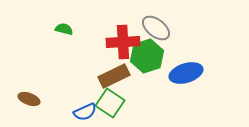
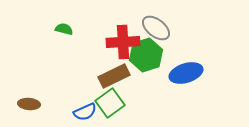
green hexagon: moved 1 px left, 1 px up
brown ellipse: moved 5 px down; rotated 15 degrees counterclockwise
green square: rotated 20 degrees clockwise
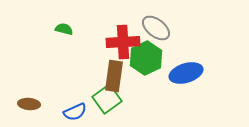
green hexagon: moved 3 px down; rotated 8 degrees counterclockwise
brown rectangle: rotated 56 degrees counterclockwise
green square: moved 3 px left, 4 px up
blue semicircle: moved 10 px left
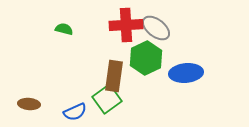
red cross: moved 3 px right, 17 px up
blue ellipse: rotated 12 degrees clockwise
